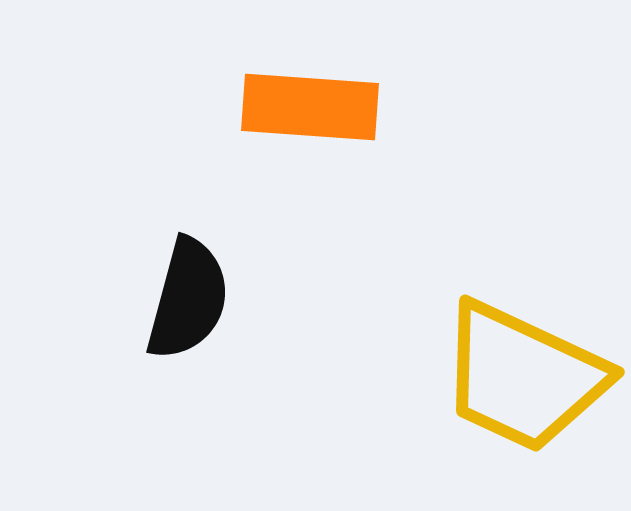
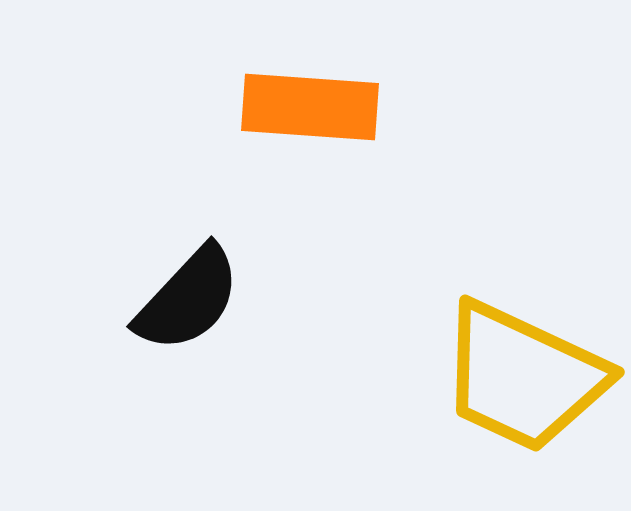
black semicircle: rotated 28 degrees clockwise
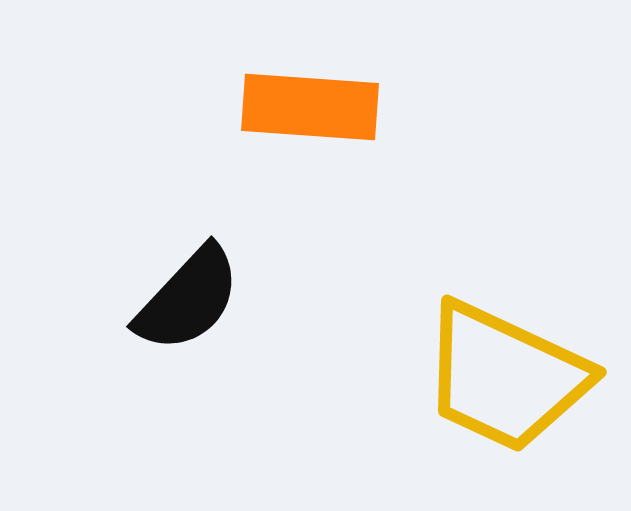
yellow trapezoid: moved 18 px left
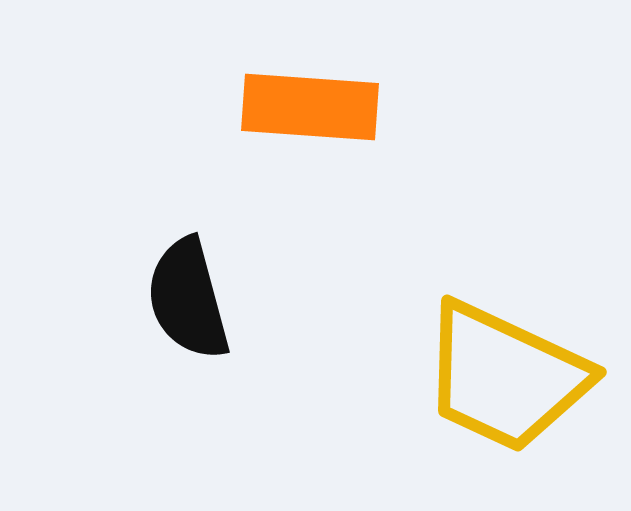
black semicircle: rotated 122 degrees clockwise
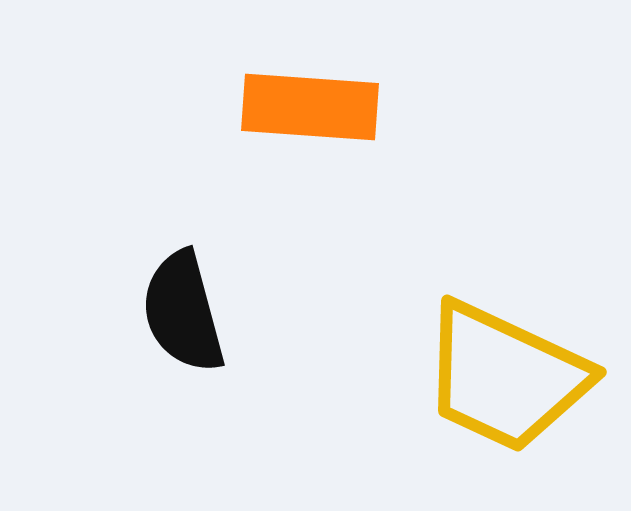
black semicircle: moved 5 px left, 13 px down
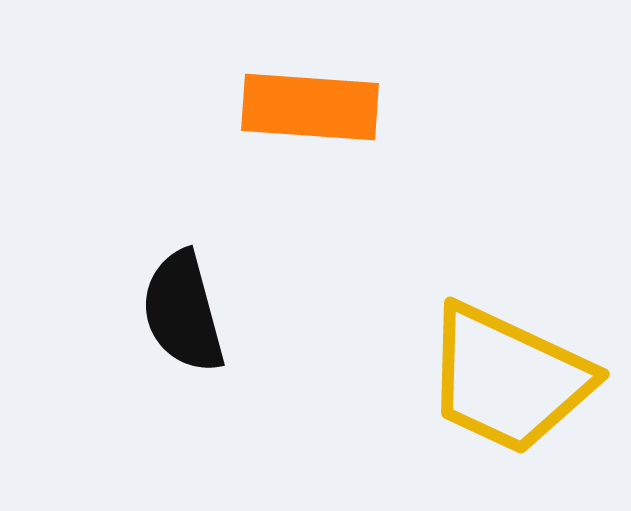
yellow trapezoid: moved 3 px right, 2 px down
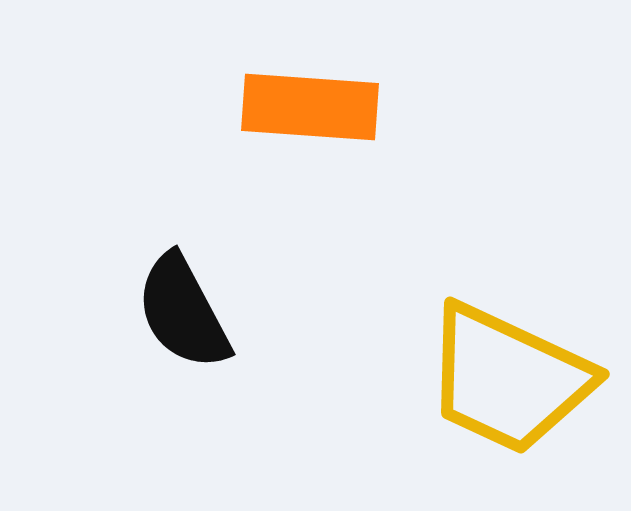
black semicircle: rotated 13 degrees counterclockwise
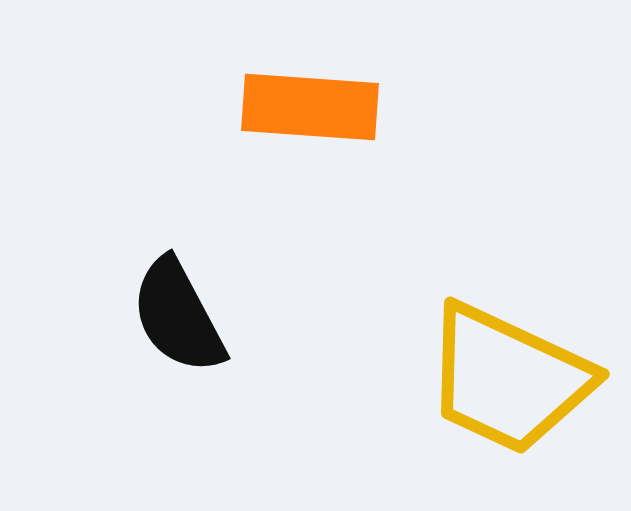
black semicircle: moved 5 px left, 4 px down
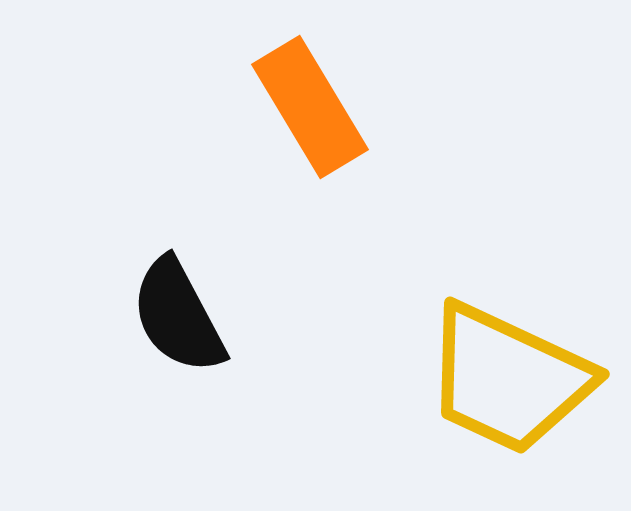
orange rectangle: rotated 55 degrees clockwise
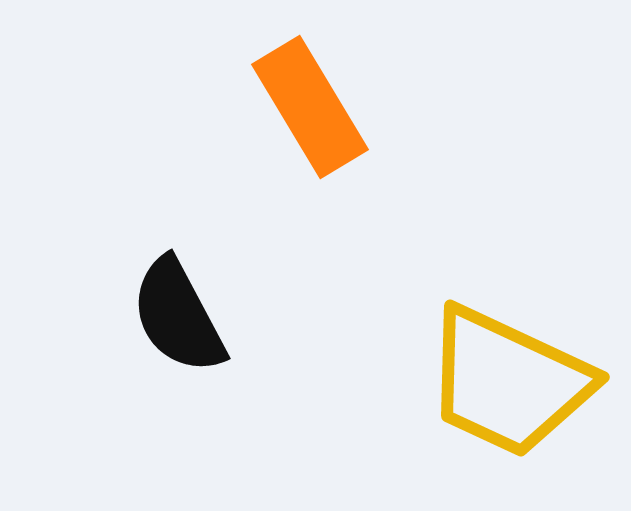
yellow trapezoid: moved 3 px down
